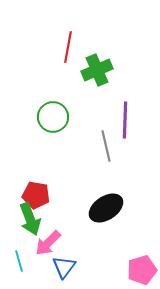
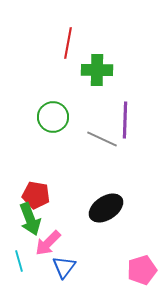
red line: moved 4 px up
green cross: rotated 24 degrees clockwise
gray line: moved 4 px left, 7 px up; rotated 52 degrees counterclockwise
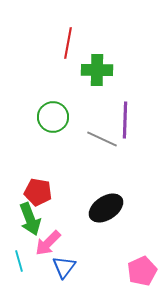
red pentagon: moved 2 px right, 3 px up
pink pentagon: moved 1 px down; rotated 8 degrees counterclockwise
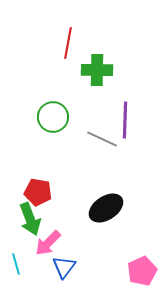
cyan line: moved 3 px left, 3 px down
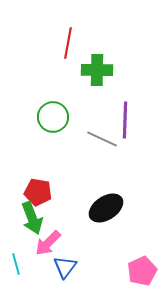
green arrow: moved 2 px right, 1 px up
blue triangle: moved 1 px right
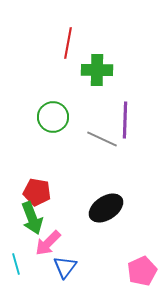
red pentagon: moved 1 px left
